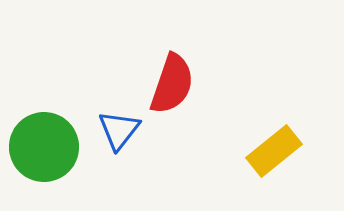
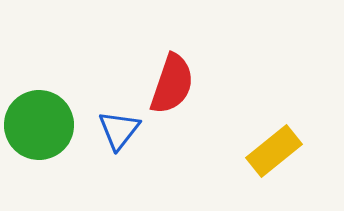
green circle: moved 5 px left, 22 px up
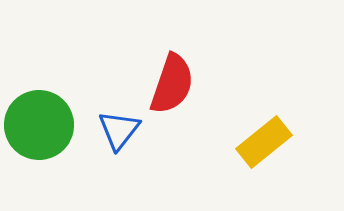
yellow rectangle: moved 10 px left, 9 px up
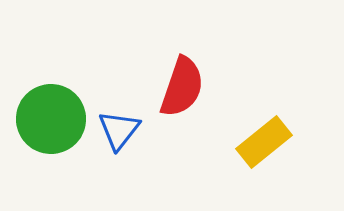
red semicircle: moved 10 px right, 3 px down
green circle: moved 12 px right, 6 px up
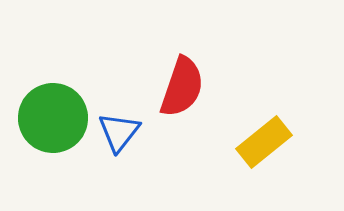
green circle: moved 2 px right, 1 px up
blue triangle: moved 2 px down
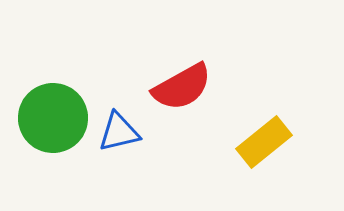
red semicircle: rotated 42 degrees clockwise
blue triangle: rotated 39 degrees clockwise
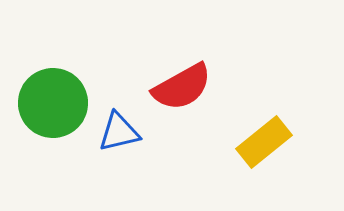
green circle: moved 15 px up
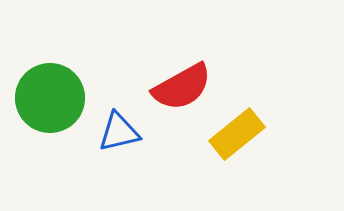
green circle: moved 3 px left, 5 px up
yellow rectangle: moved 27 px left, 8 px up
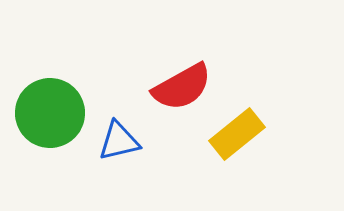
green circle: moved 15 px down
blue triangle: moved 9 px down
